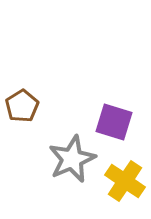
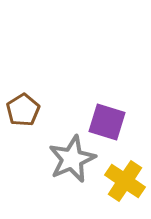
brown pentagon: moved 1 px right, 4 px down
purple square: moved 7 px left
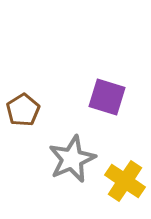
purple square: moved 25 px up
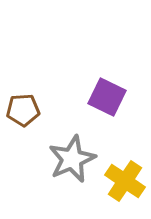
purple square: rotated 9 degrees clockwise
brown pentagon: rotated 28 degrees clockwise
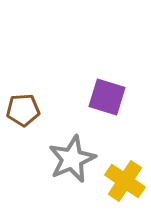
purple square: rotated 9 degrees counterclockwise
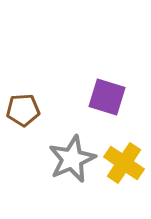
yellow cross: moved 1 px left, 18 px up
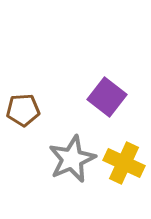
purple square: rotated 21 degrees clockwise
yellow cross: rotated 9 degrees counterclockwise
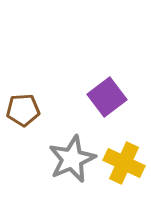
purple square: rotated 15 degrees clockwise
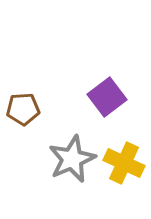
brown pentagon: moved 1 px up
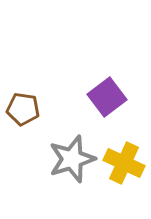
brown pentagon: rotated 12 degrees clockwise
gray star: rotated 6 degrees clockwise
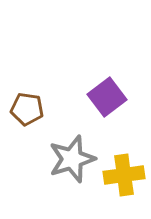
brown pentagon: moved 4 px right
yellow cross: moved 12 px down; rotated 33 degrees counterclockwise
